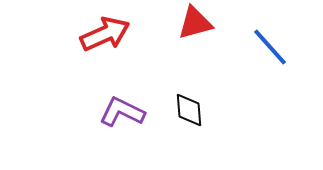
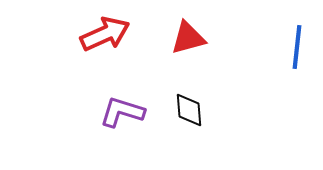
red triangle: moved 7 px left, 15 px down
blue line: moved 27 px right; rotated 48 degrees clockwise
purple L-shape: rotated 9 degrees counterclockwise
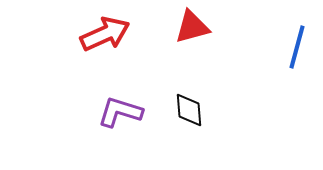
red triangle: moved 4 px right, 11 px up
blue line: rotated 9 degrees clockwise
purple L-shape: moved 2 px left
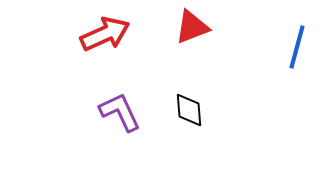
red triangle: rotated 6 degrees counterclockwise
purple L-shape: rotated 48 degrees clockwise
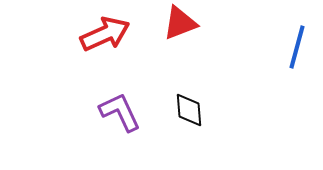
red triangle: moved 12 px left, 4 px up
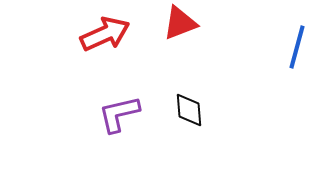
purple L-shape: moved 1 px left, 2 px down; rotated 78 degrees counterclockwise
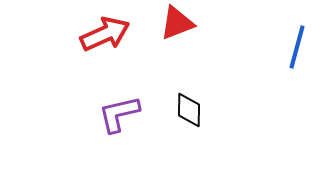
red triangle: moved 3 px left
black diamond: rotated 6 degrees clockwise
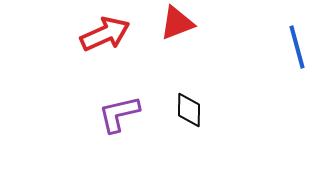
blue line: rotated 30 degrees counterclockwise
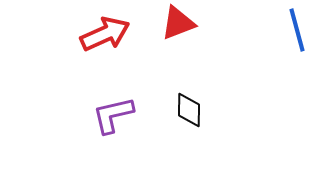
red triangle: moved 1 px right
blue line: moved 17 px up
purple L-shape: moved 6 px left, 1 px down
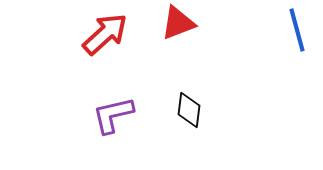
red arrow: rotated 18 degrees counterclockwise
black diamond: rotated 6 degrees clockwise
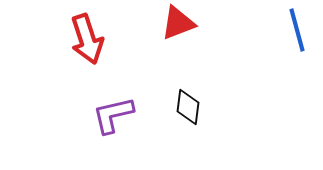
red arrow: moved 18 px left, 5 px down; rotated 114 degrees clockwise
black diamond: moved 1 px left, 3 px up
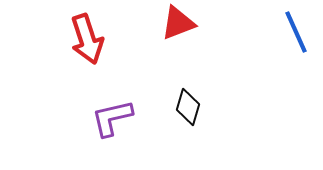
blue line: moved 1 px left, 2 px down; rotated 9 degrees counterclockwise
black diamond: rotated 9 degrees clockwise
purple L-shape: moved 1 px left, 3 px down
